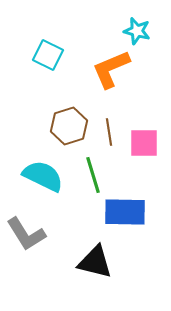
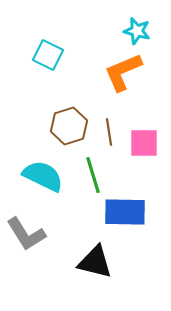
orange L-shape: moved 12 px right, 3 px down
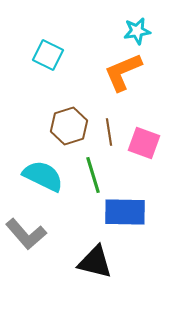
cyan star: rotated 24 degrees counterclockwise
pink square: rotated 20 degrees clockwise
gray L-shape: rotated 9 degrees counterclockwise
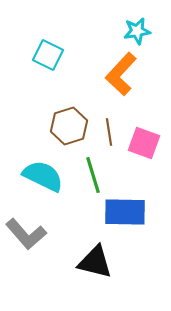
orange L-shape: moved 2 px left, 2 px down; rotated 24 degrees counterclockwise
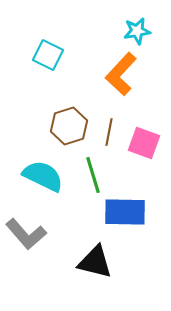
brown line: rotated 20 degrees clockwise
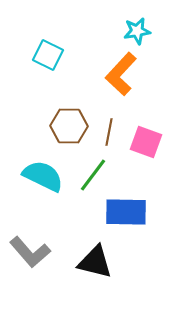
brown hexagon: rotated 18 degrees clockwise
pink square: moved 2 px right, 1 px up
green line: rotated 54 degrees clockwise
blue rectangle: moved 1 px right
gray L-shape: moved 4 px right, 18 px down
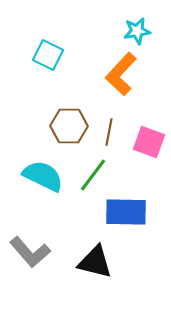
pink square: moved 3 px right
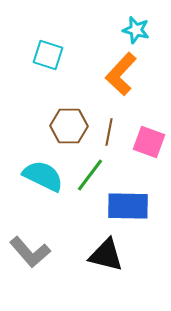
cyan star: moved 1 px left, 1 px up; rotated 24 degrees clockwise
cyan square: rotated 8 degrees counterclockwise
green line: moved 3 px left
blue rectangle: moved 2 px right, 6 px up
black triangle: moved 11 px right, 7 px up
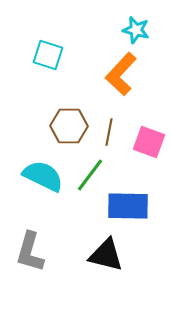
gray L-shape: rotated 57 degrees clockwise
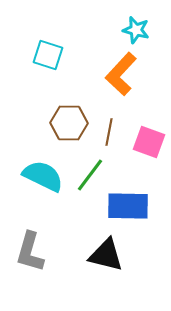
brown hexagon: moved 3 px up
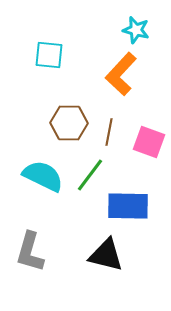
cyan square: moved 1 px right; rotated 12 degrees counterclockwise
